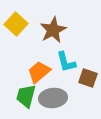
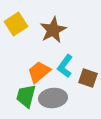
yellow square: rotated 15 degrees clockwise
cyan L-shape: moved 1 px left, 4 px down; rotated 50 degrees clockwise
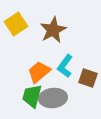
green trapezoid: moved 6 px right
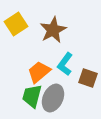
cyan L-shape: moved 2 px up
gray ellipse: rotated 60 degrees counterclockwise
